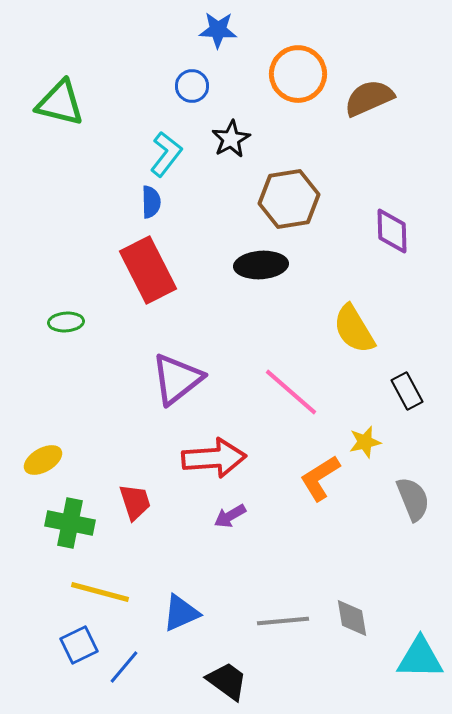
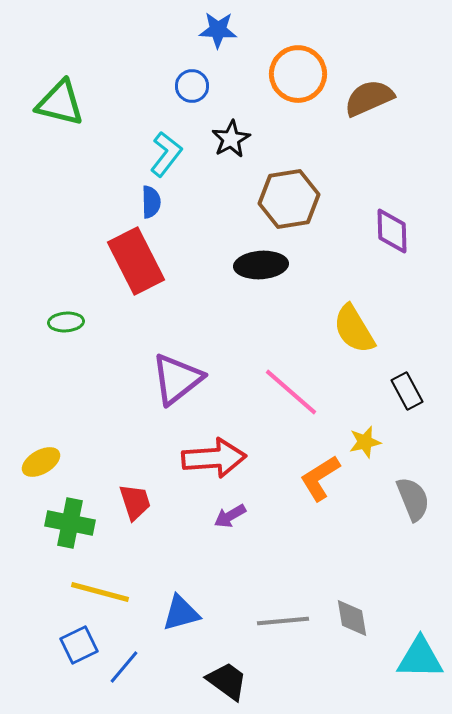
red rectangle: moved 12 px left, 9 px up
yellow ellipse: moved 2 px left, 2 px down
blue triangle: rotated 9 degrees clockwise
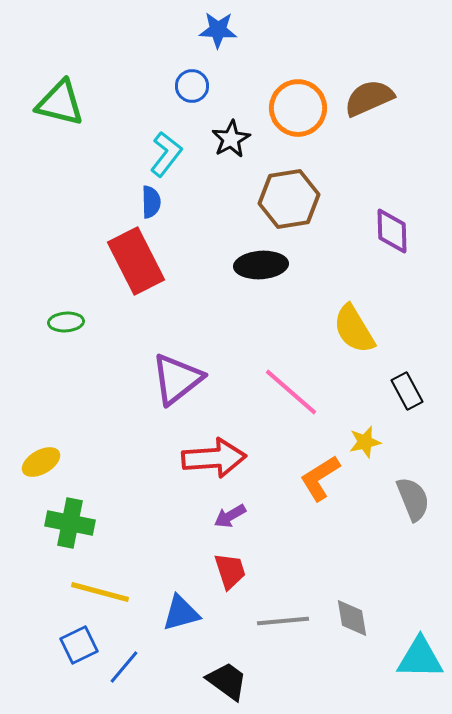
orange circle: moved 34 px down
red trapezoid: moved 95 px right, 69 px down
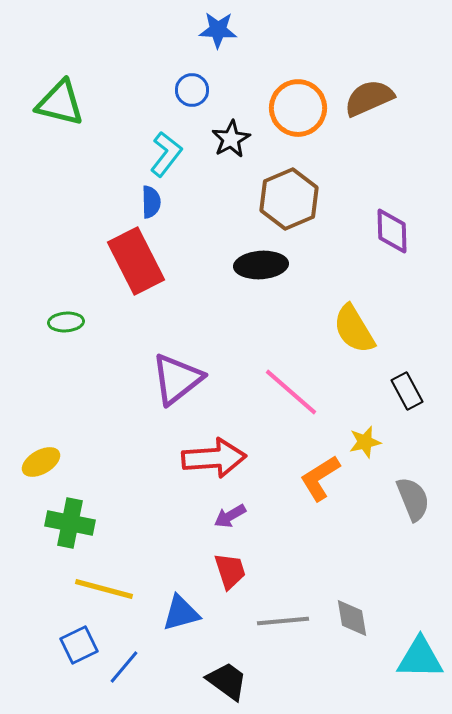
blue circle: moved 4 px down
brown hexagon: rotated 14 degrees counterclockwise
yellow line: moved 4 px right, 3 px up
